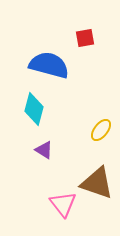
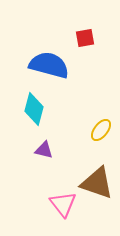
purple triangle: rotated 18 degrees counterclockwise
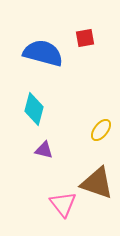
blue semicircle: moved 6 px left, 12 px up
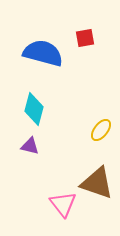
purple triangle: moved 14 px left, 4 px up
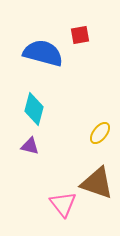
red square: moved 5 px left, 3 px up
yellow ellipse: moved 1 px left, 3 px down
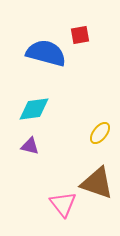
blue semicircle: moved 3 px right
cyan diamond: rotated 68 degrees clockwise
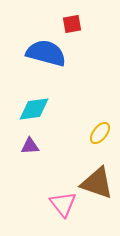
red square: moved 8 px left, 11 px up
purple triangle: rotated 18 degrees counterclockwise
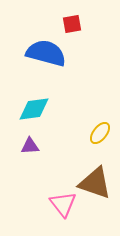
brown triangle: moved 2 px left
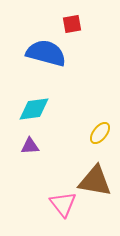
brown triangle: moved 2 px up; rotated 9 degrees counterclockwise
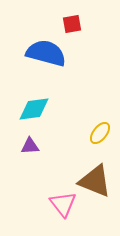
brown triangle: rotated 12 degrees clockwise
